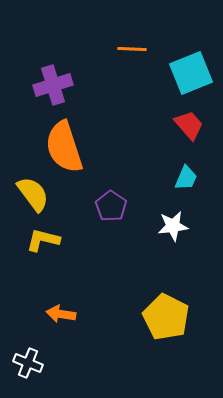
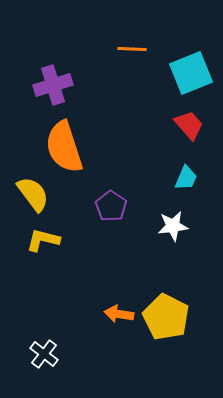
orange arrow: moved 58 px right
white cross: moved 16 px right, 9 px up; rotated 16 degrees clockwise
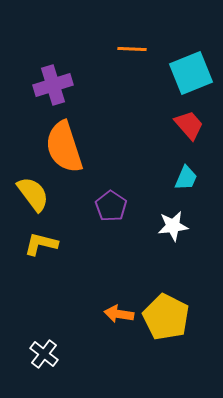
yellow L-shape: moved 2 px left, 4 px down
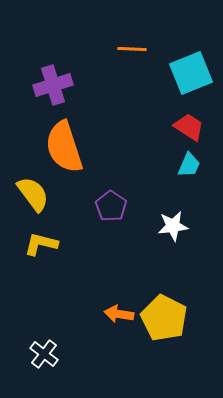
red trapezoid: moved 2 px down; rotated 16 degrees counterclockwise
cyan trapezoid: moved 3 px right, 13 px up
yellow pentagon: moved 2 px left, 1 px down
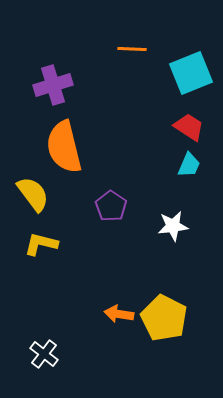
orange semicircle: rotated 4 degrees clockwise
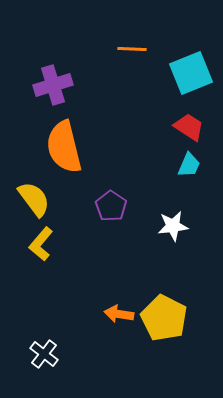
yellow semicircle: moved 1 px right, 5 px down
yellow L-shape: rotated 64 degrees counterclockwise
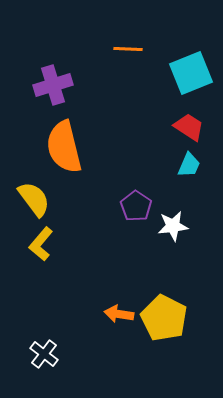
orange line: moved 4 px left
purple pentagon: moved 25 px right
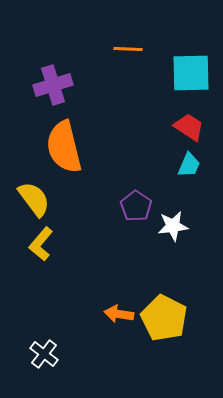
cyan square: rotated 21 degrees clockwise
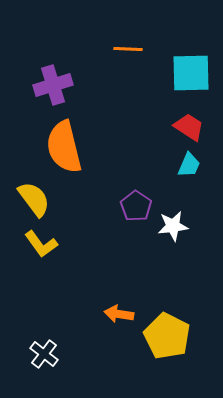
yellow L-shape: rotated 76 degrees counterclockwise
yellow pentagon: moved 3 px right, 18 px down
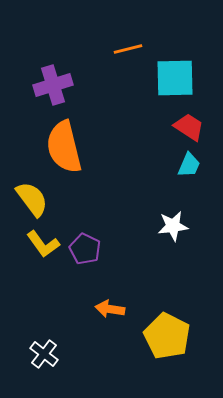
orange line: rotated 16 degrees counterclockwise
cyan square: moved 16 px left, 5 px down
yellow semicircle: moved 2 px left
purple pentagon: moved 51 px left, 43 px down; rotated 8 degrees counterclockwise
yellow L-shape: moved 2 px right
orange arrow: moved 9 px left, 5 px up
